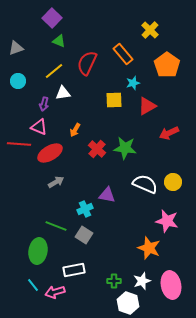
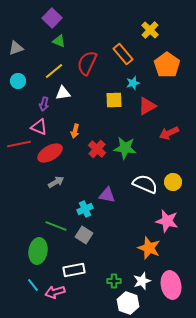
orange arrow: moved 1 px down; rotated 16 degrees counterclockwise
red line: rotated 15 degrees counterclockwise
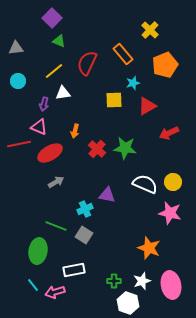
gray triangle: rotated 14 degrees clockwise
orange pentagon: moved 2 px left; rotated 15 degrees clockwise
pink star: moved 3 px right, 8 px up
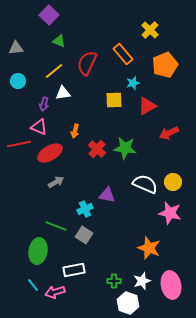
purple square: moved 3 px left, 3 px up
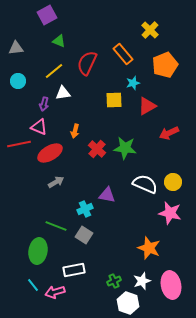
purple square: moved 2 px left; rotated 18 degrees clockwise
green cross: rotated 24 degrees counterclockwise
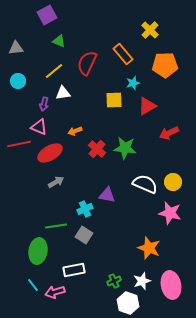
orange pentagon: rotated 20 degrees clockwise
orange arrow: rotated 56 degrees clockwise
green line: rotated 30 degrees counterclockwise
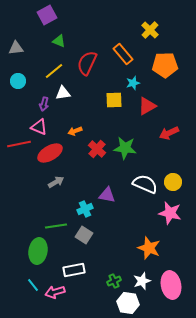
white hexagon: rotated 10 degrees counterclockwise
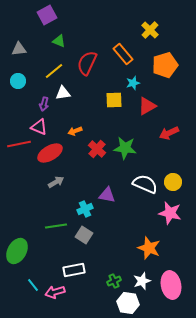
gray triangle: moved 3 px right, 1 px down
orange pentagon: rotated 15 degrees counterclockwise
green ellipse: moved 21 px left; rotated 20 degrees clockwise
